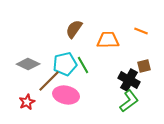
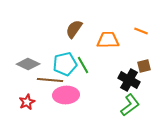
brown line: moved 1 px right, 1 px up; rotated 50 degrees clockwise
pink ellipse: rotated 15 degrees counterclockwise
green L-shape: moved 1 px right, 4 px down
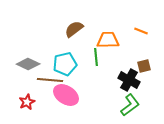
brown semicircle: rotated 18 degrees clockwise
green line: moved 13 px right, 8 px up; rotated 24 degrees clockwise
pink ellipse: rotated 35 degrees clockwise
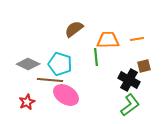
orange line: moved 4 px left, 8 px down; rotated 32 degrees counterclockwise
cyan pentagon: moved 5 px left; rotated 30 degrees clockwise
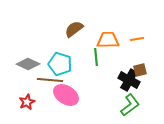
brown square: moved 4 px left, 4 px down
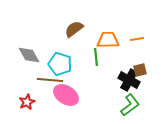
gray diamond: moved 1 px right, 9 px up; rotated 35 degrees clockwise
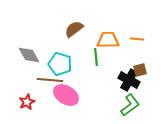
orange line: rotated 16 degrees clockwise
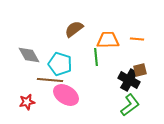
red star: rotated 14 degrees clockwise
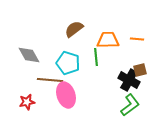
cyan pentagon: moved 8 px right, 1 px up
pink ellipse: rotated 40 degrees clockwise
